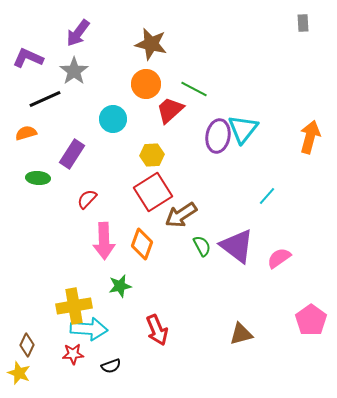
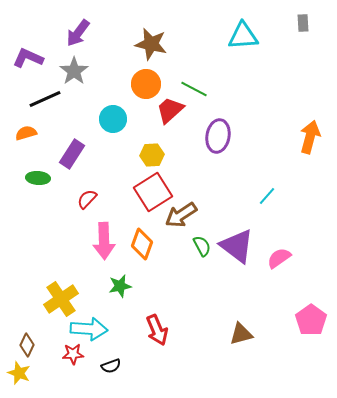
cyan triangle: moved 93 px up; rotated 48 degrees clockwise
yellow cross: moved 13 px left, 7 px up; rotated 24 degrees counterclockwise
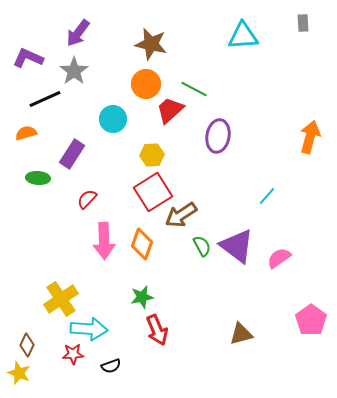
green star: moved 22 px right, 11 px down
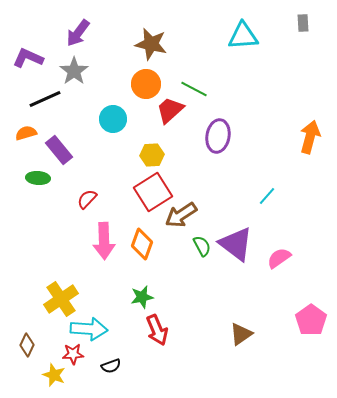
purple rectangle: moved 13 px left, 4 px up; rotated 72 degrees counterclockwise
purple triangle: moved 1 px left, 2 px up
brown triangle: rotated 20 degrees counterclockwise
yellow star: moved 35 px right, 2 px down
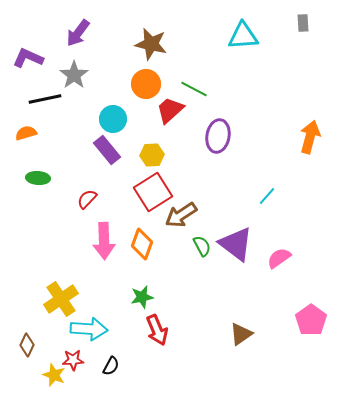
gray star: moved 4 px down
black line: rotated 12 degrees clockwise
purple rectangle: moved 48 px right
red star: moved 6 px down
black semicircle: rotated 42 degrees counterclockwise
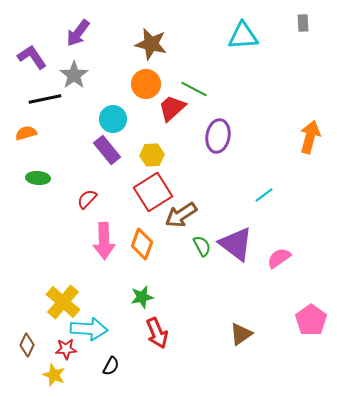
purple L-shape: moved 4 px right, 1 px up; rotated 32 degrees clockwise
red trapezoid: moved 2 px right, 2 px up
cyan line: moved 3 px left, 1 px up; rotated 12 degrees clockwise
yellow cross: moved 2 px right, 3 px down; rotated 16 degrees counterclockwise
red arrow: moved 3 px down
red star: moved 7 px left, 11 px up
